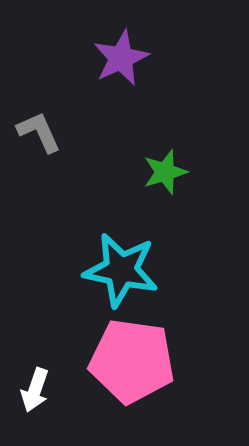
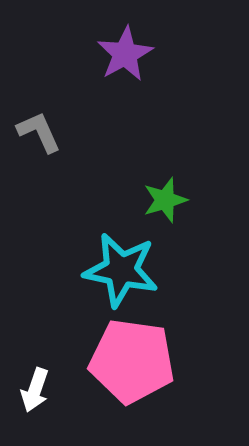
purple star: moved 4 px right, 4 px up; rotated 4 degrees counterclockwise
green star: moved 28 px down
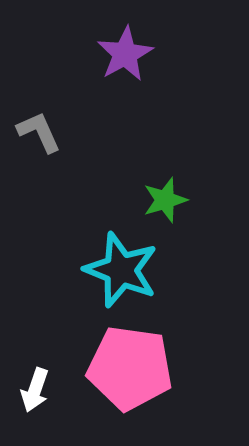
cyan star: rotated 10 degrees clockwise
pink pentagon: moved 2 px left, 7 px down
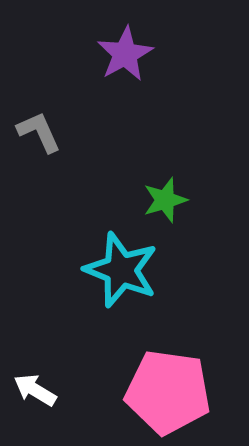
pink pentagon: moved 38 px right, 24 px down
white arrow: rotated 102 degrees clockwise
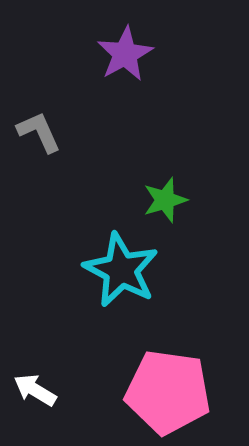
cyan star: rotated 6 degrees clockwise
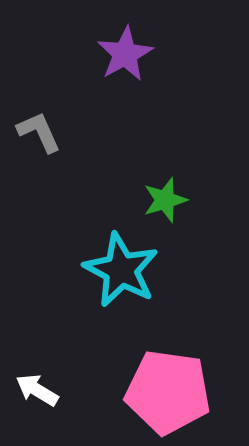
white arrow: moved 2 px right
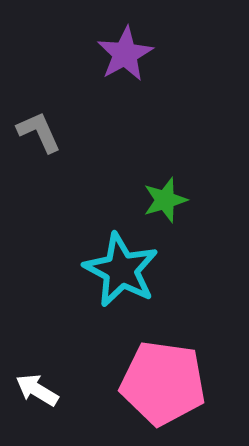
pink pentagon: moved 5 px left, 9 px up
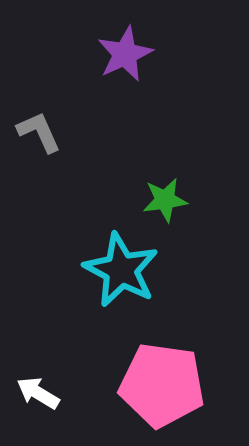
purple star: rotated 4 degrees clockwise
green star: rotated 9 degrees clockwise
pink pentagon: moved 1 px left, 2 px down
white arrow: moved 1 px right, 3 px down
